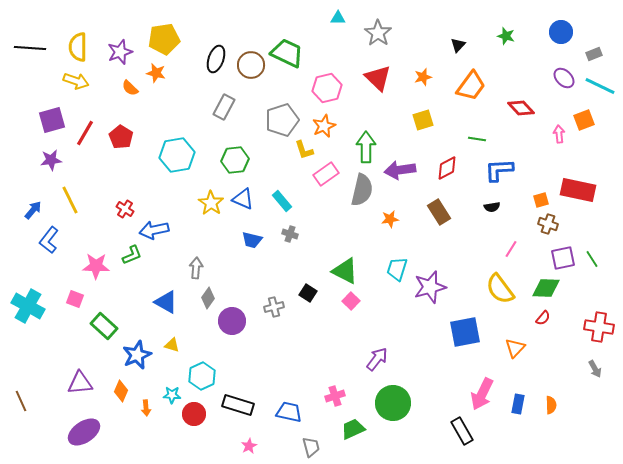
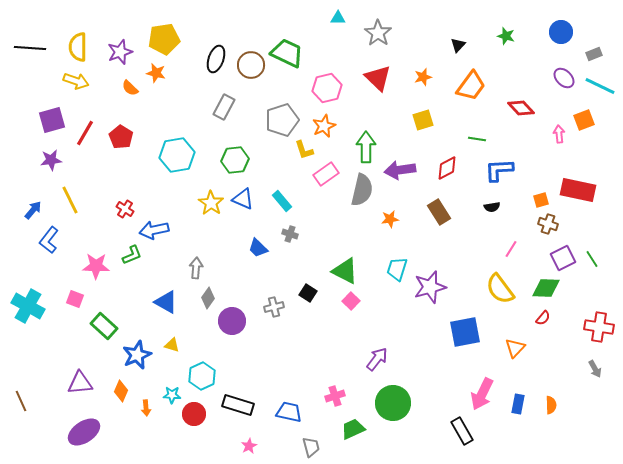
blue trapezoid at (252, 240): moved 6 px right, 8 px down; rotated 30 degrees clockwise
purple square at (563, 258): rotated 15 degrees counterclockwise
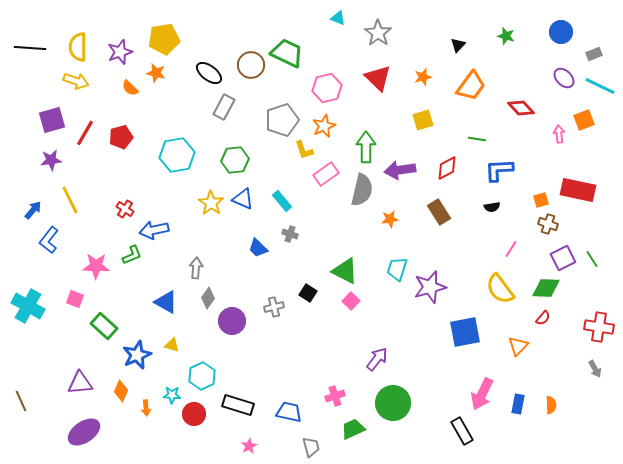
cyan triangle at (338, 18): rotated 21 degrees clockwise
black ellipse at (216, 59): moved 7 px left, 14 px down; rotated 72 degrees counterclockwise
red pentagon at (121, 137): rotated 25 degrees clockwise
orange triangle at (515, 348): moved 3 px right, 2 px up
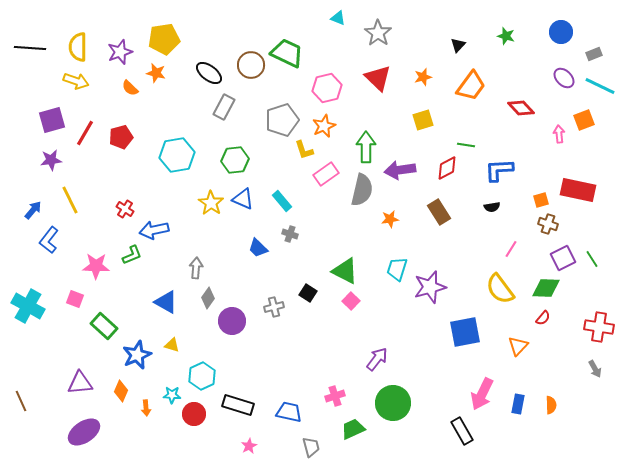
green line at (477, 139): moved 11 px left, 6 px down
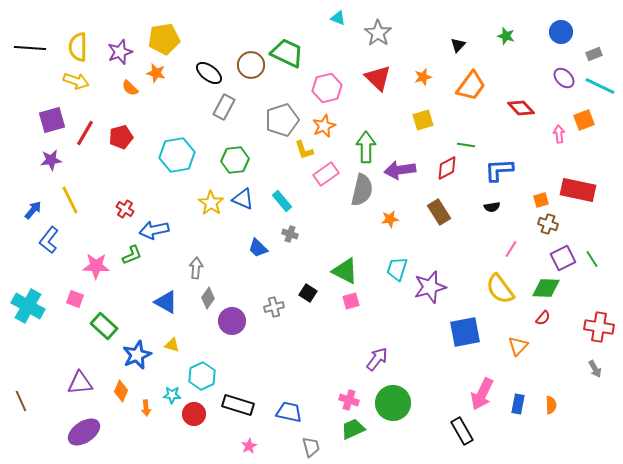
pink square at (351, 301): rotated 30 degrees clockwise
pink cross at (335, 396): moved 14 px right, 4 px down; rotated 36 degrees clockwise
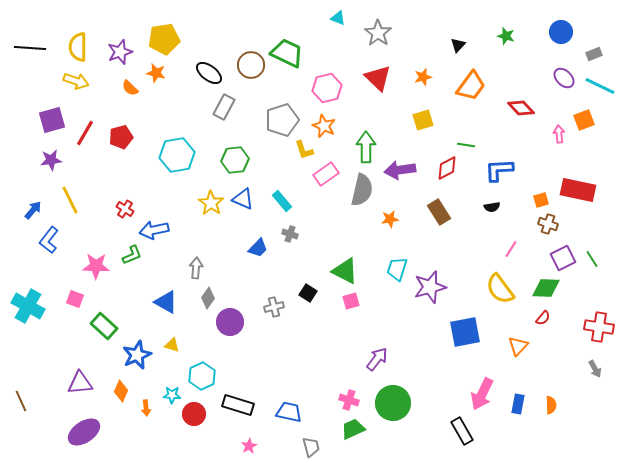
orange star at (324, 126): rotated 25 degrees counterclockwise
blue trapezoid at (258, 248): rotated 90 degrees counterclockwise
purple circle at (232, 321): moved 2 px left, 1 px down
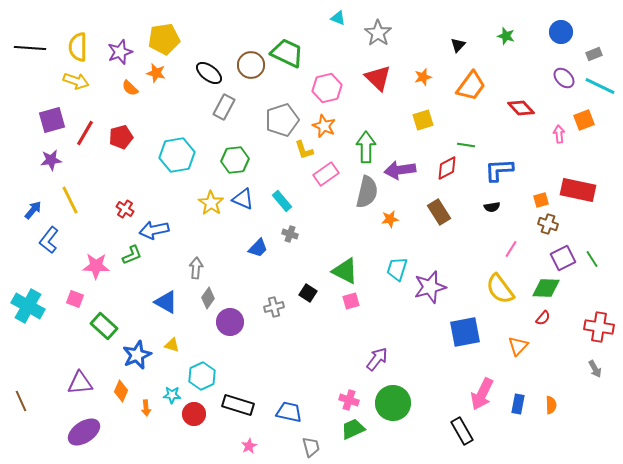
gray semicircle at (362, 190): moved 5 px right, 2 px down
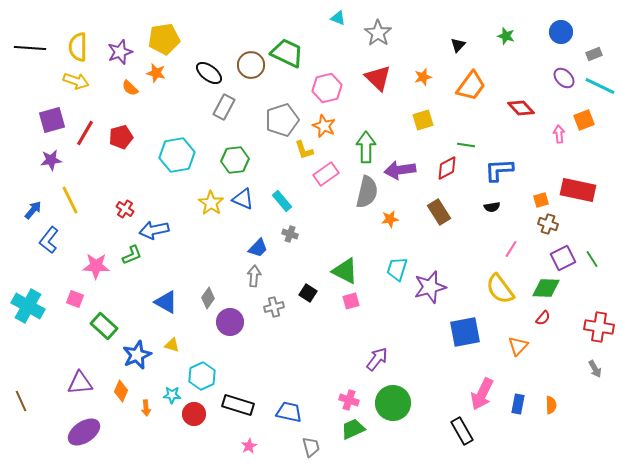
gray arrow at (196, 268): moved 58 px right, 8 px down
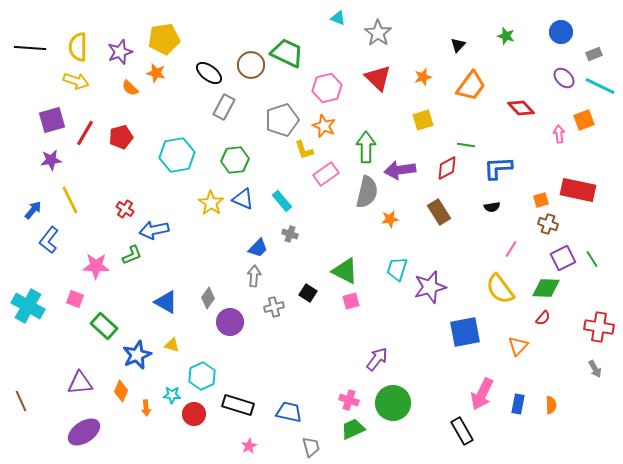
blue L-shape at (499, 170): moved 1 px left, 2 px up
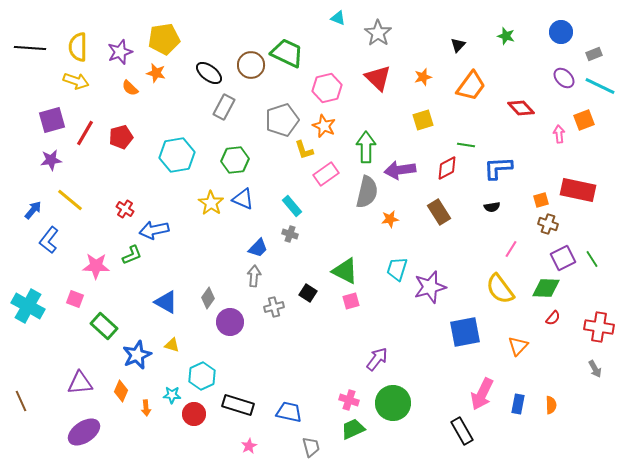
yellow line at (70, 200): rotated 24 degrees counterclockwise
cyan rectangle at (282, 201): moved 10 px right, 5 px down
red semicircle at (543, 318): moved 10 px right
